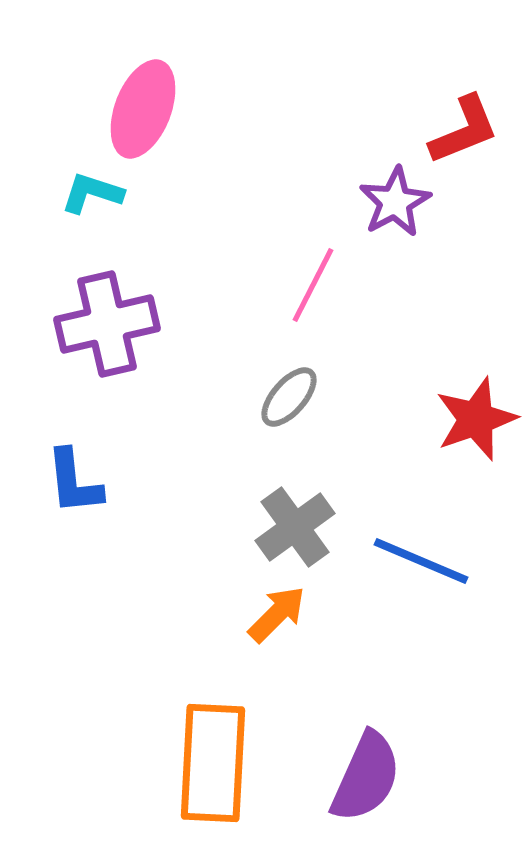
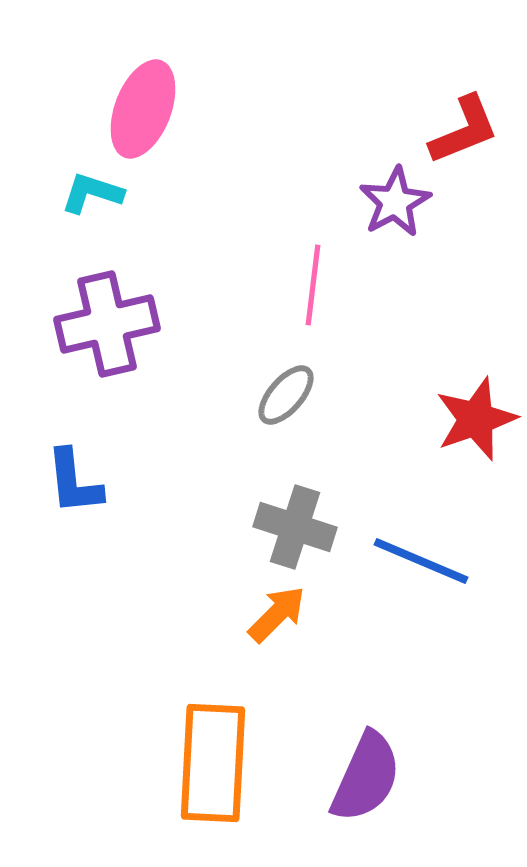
pink line: rotated 20 degrees counterclockwise
gray ellipse: moved 3 px left, 2 px up
gray cross: rotated 36 degrees counterclockwise
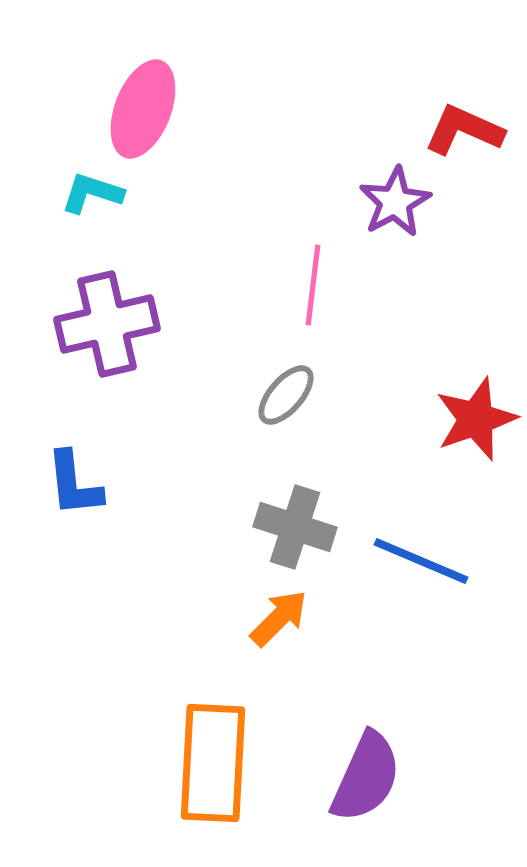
red L-shape: rotated 134 degrees counterclockwise
blue L-shape: moved 2 px down
orange arrow: moved 2 px right, 4 px down
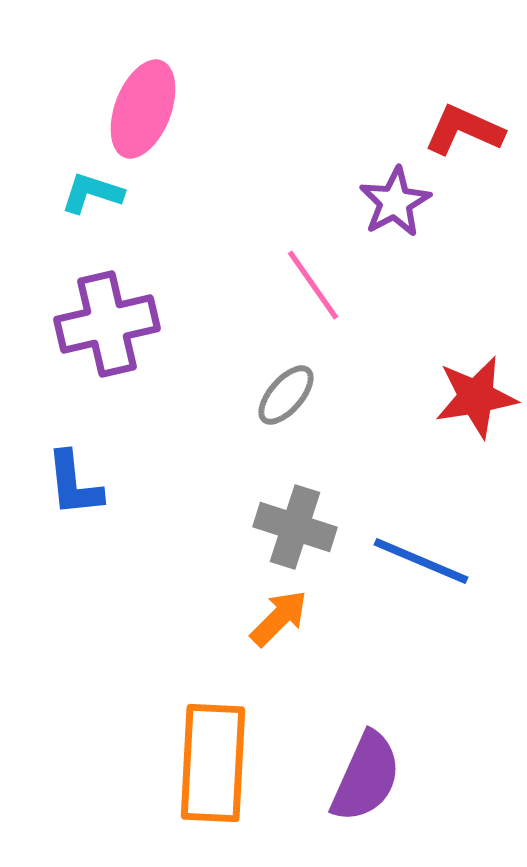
pink line: rotated 42 degrees counterclockwise
red star: moved 22 px up; rotated 10 degrees clockwise
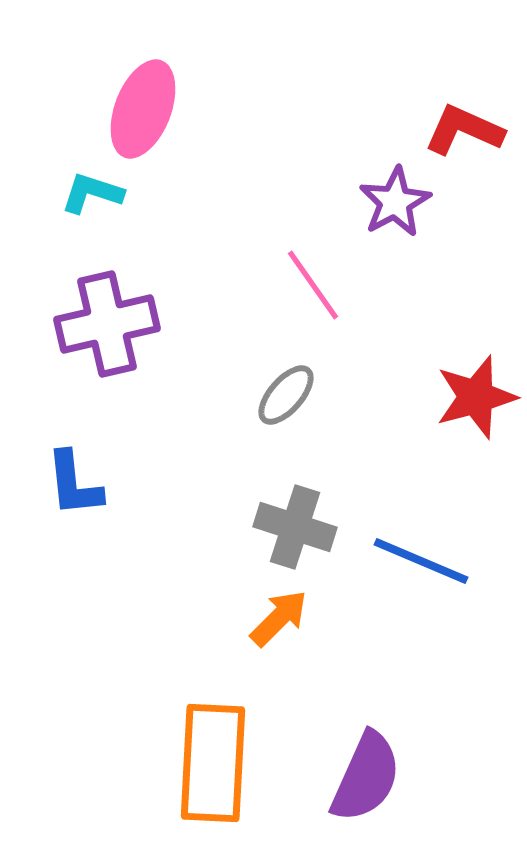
red star: rotated 6 degrees counterclockwise
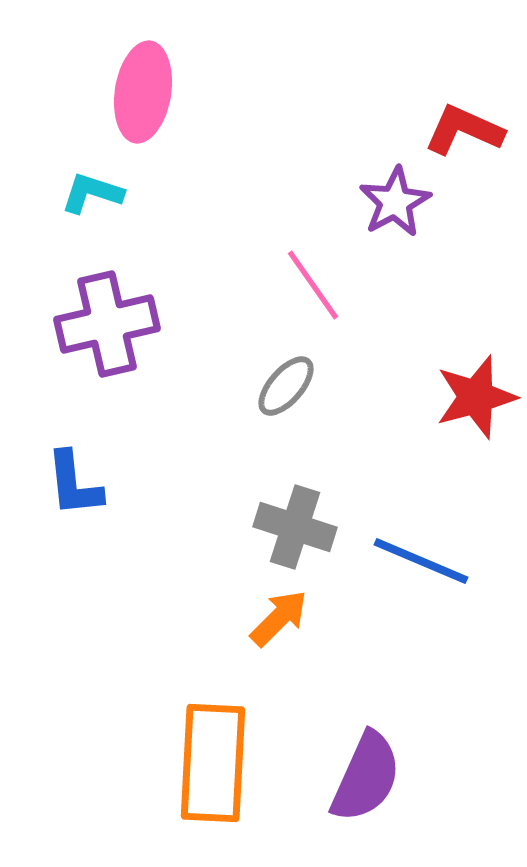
pink ellipse: moved 17 px up; rotated 12 degrees counterclockwise
gray ellipse: moved 9 px up
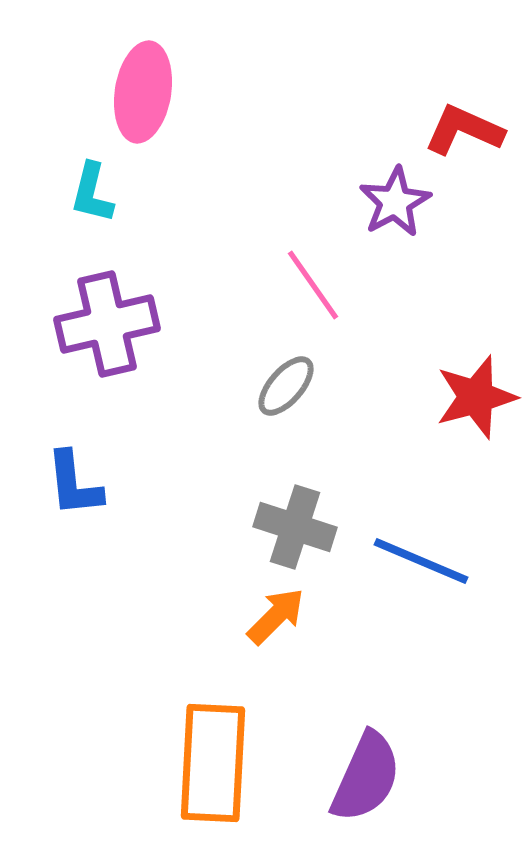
cyan L-shape: rotated 94 degrees counterclockwise
orange arrow: moved 3 px left, 2 px up
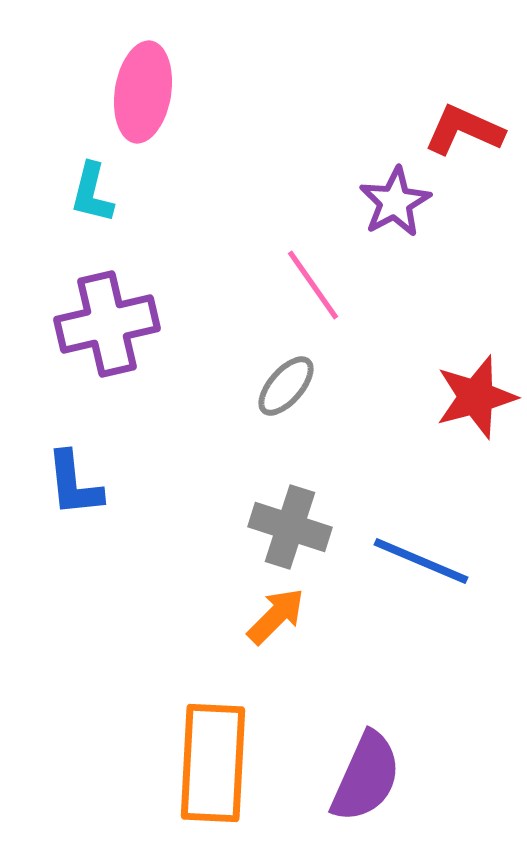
gray cross: moved 5 px left
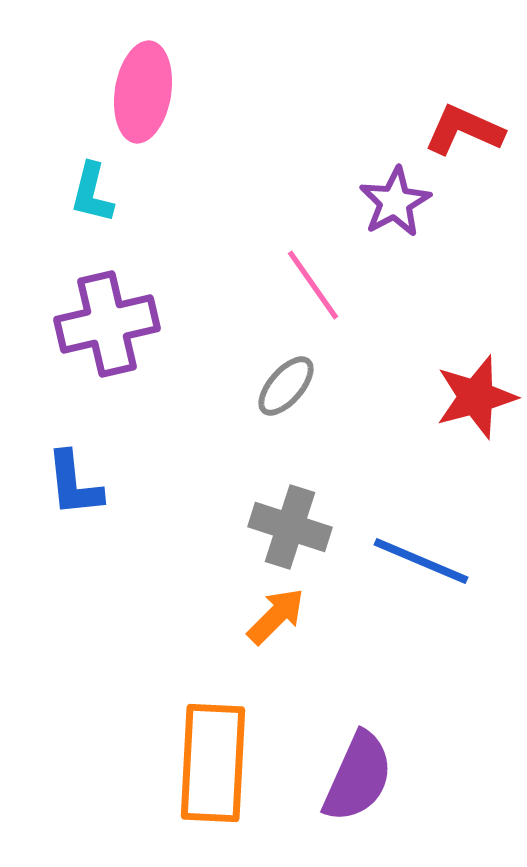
purple semicircle: moved 8 px left
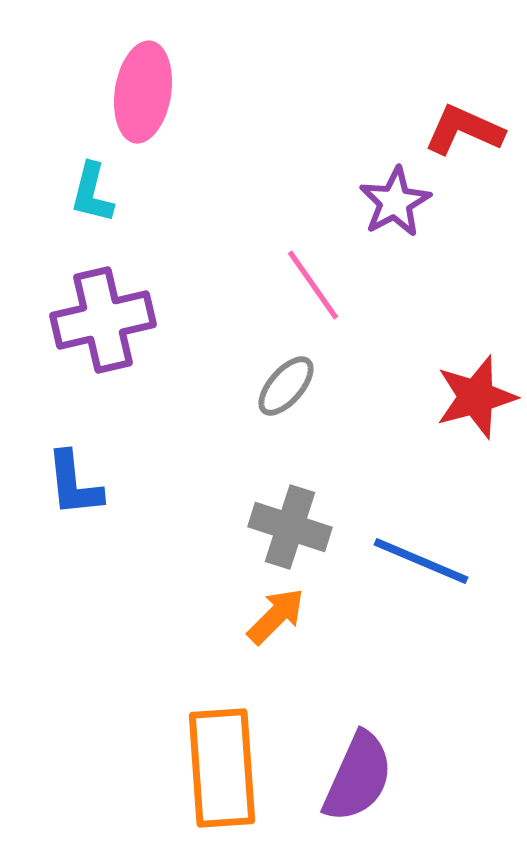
purple cross: moved 4 px left, 4 px up
orange rectangle: moved 9 px right, 5 px down; rotated 7 degrees counterclockwise
